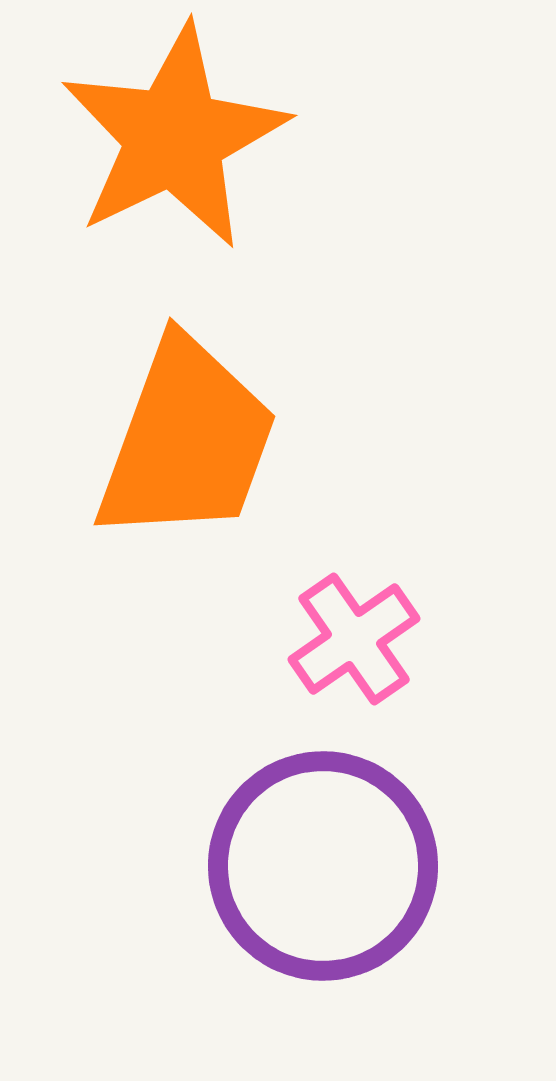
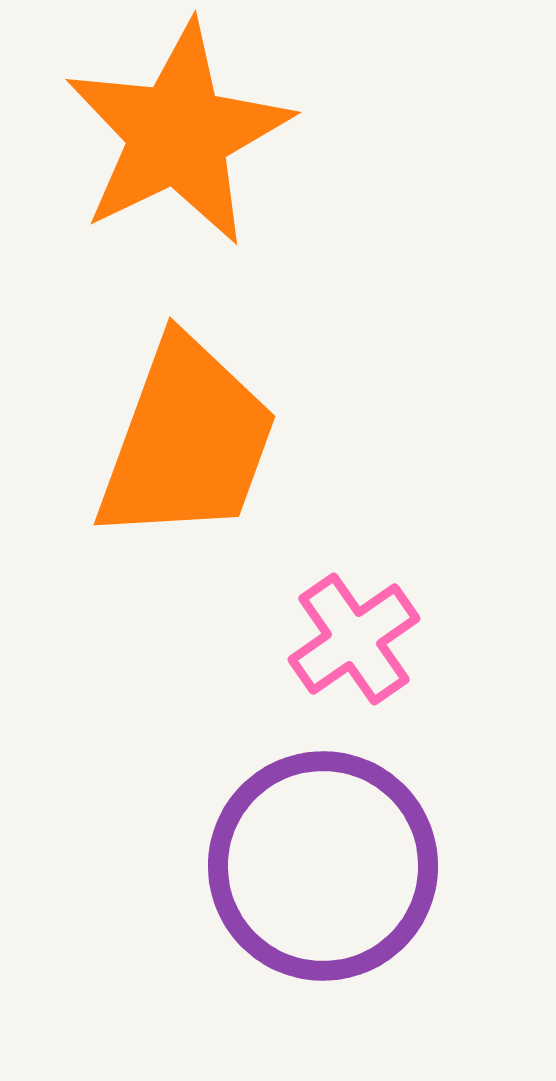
orange star: moved 4 px right, 3 px up
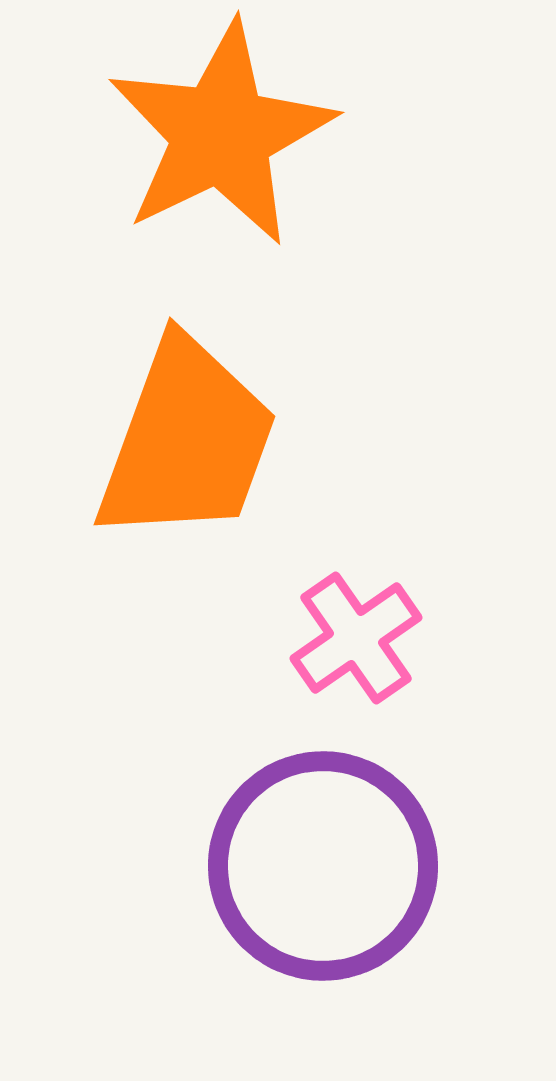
orange star: moved 43 px right
pink cross: moved 2 px right, 1 px up
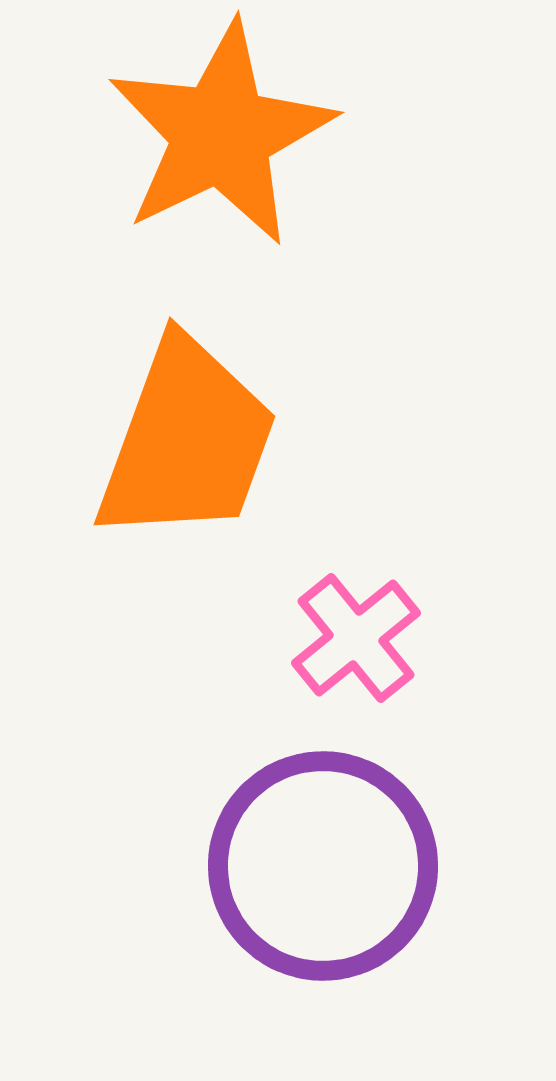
pink cross: rotated 4 degrees counterclockwise
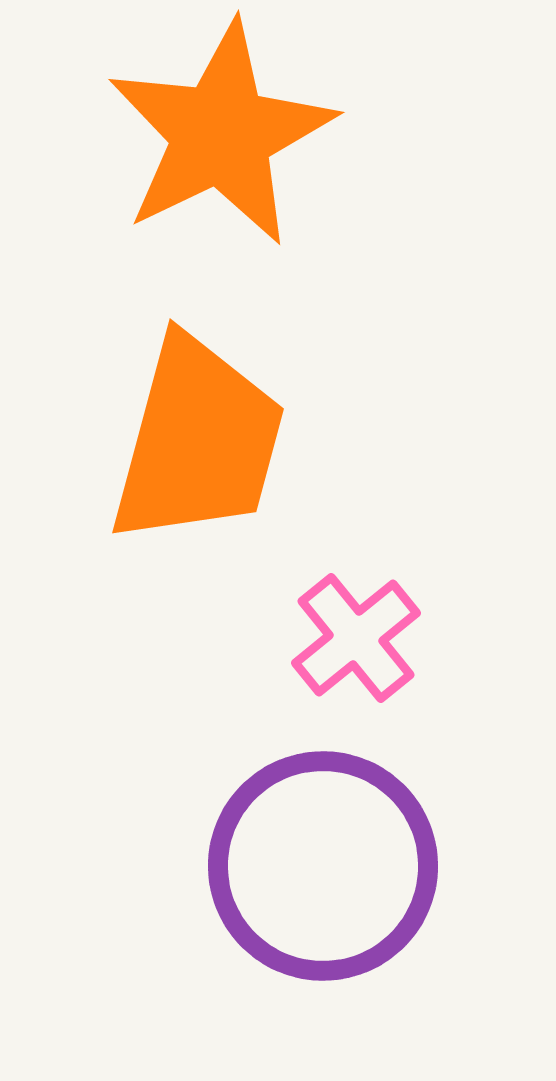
orange trapezoid: moved 11 px right; rotated 5 degrees counterclockwise
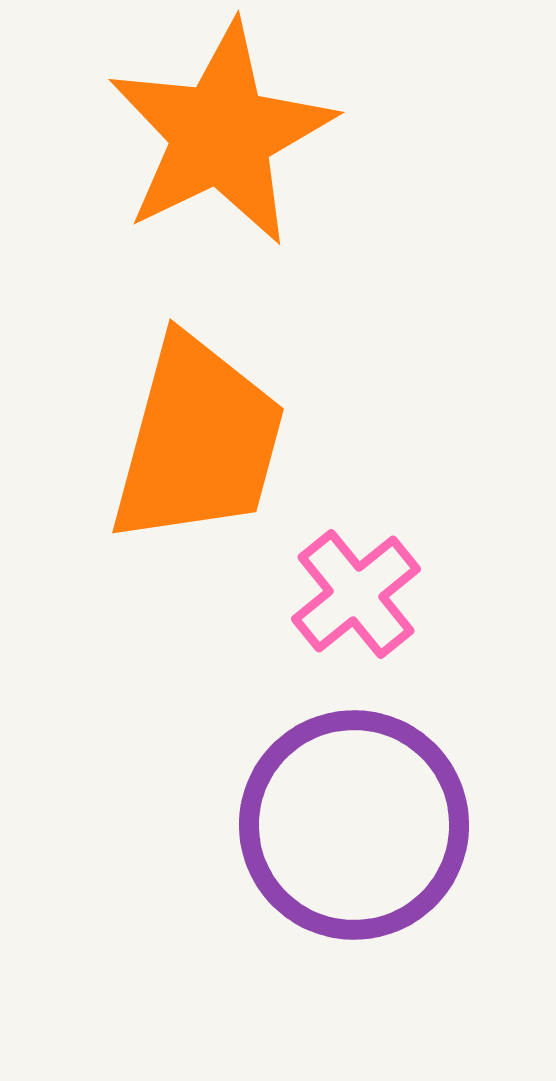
pink cross: moved 44 px up
purple circle: moved 31 px right, 41 px up
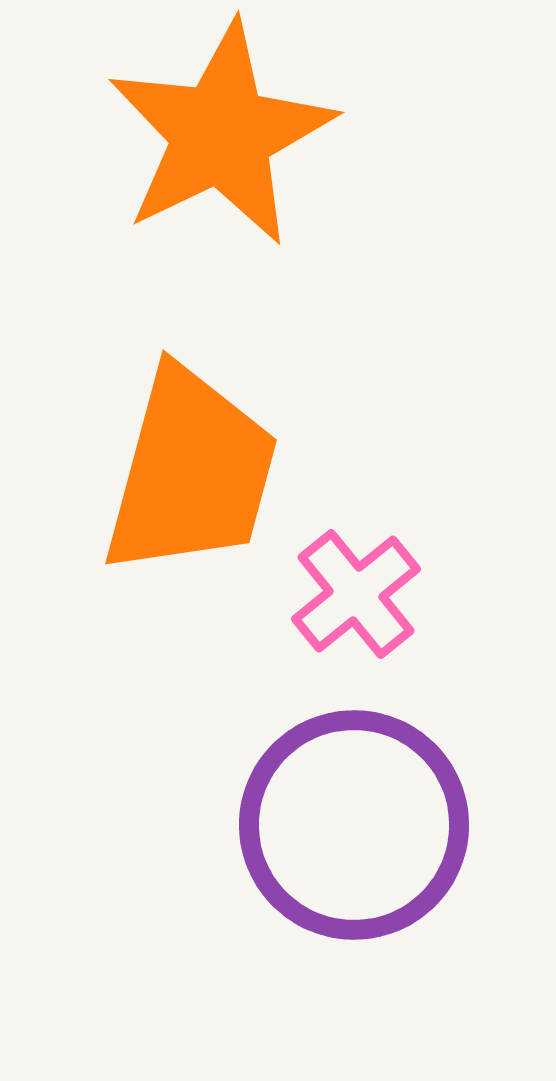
orange trapezoid: moved 7 px left, 31 px down
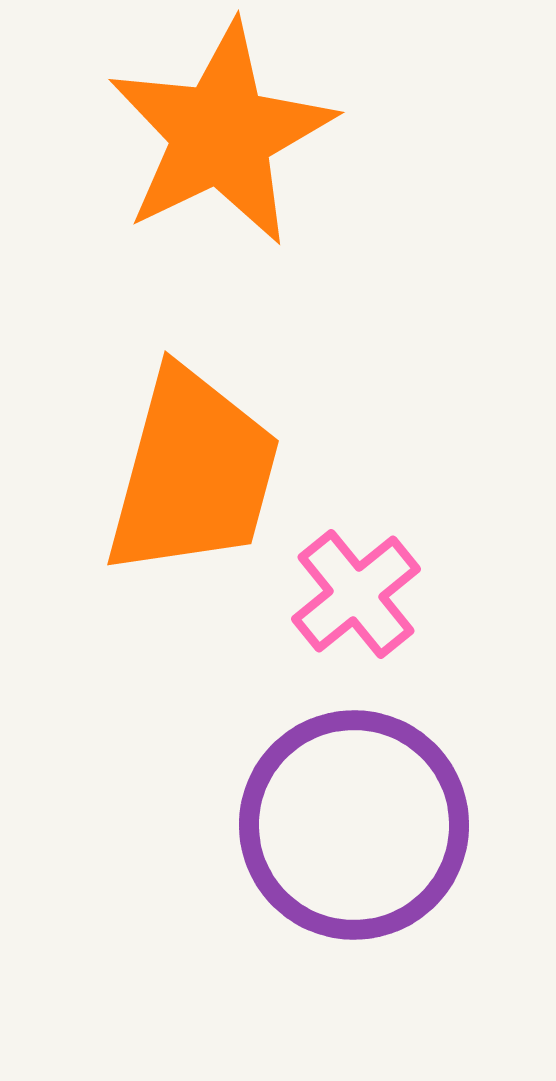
orange trapezoid: moved 2 px right, 1 px down
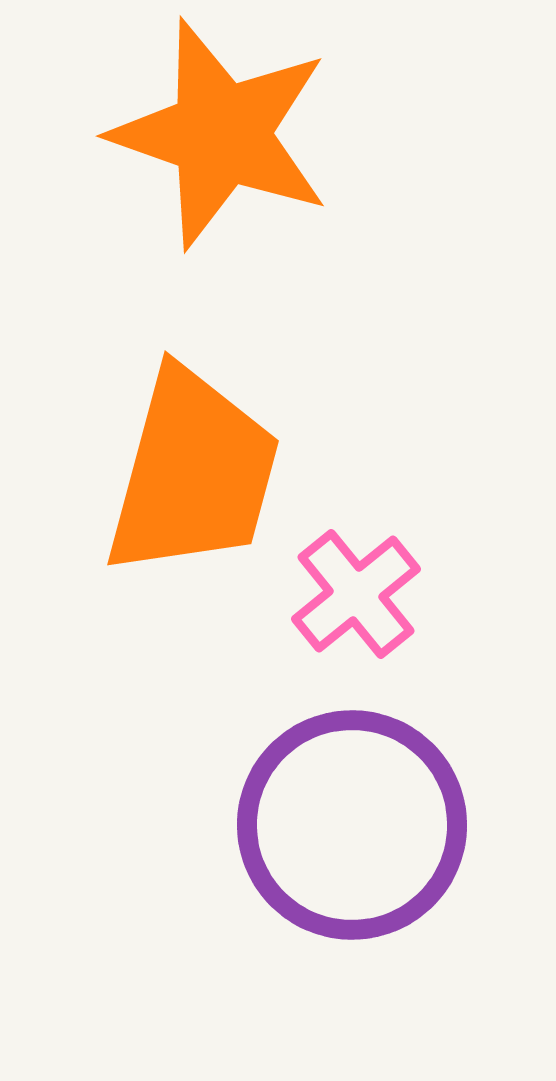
orange star: rotated 27 degrees counterclockwise
purple circle: moved 2 px left
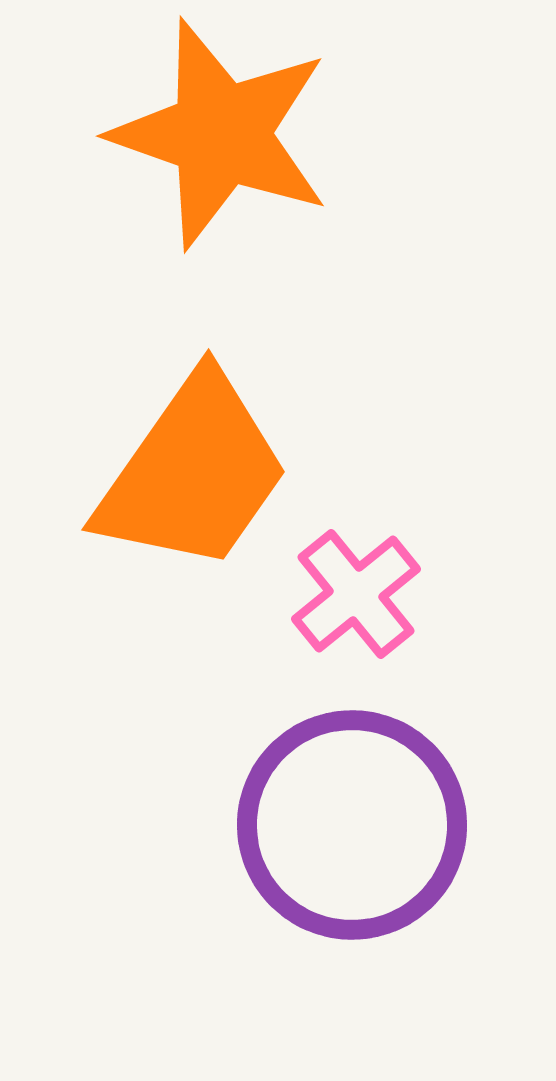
orange trapezoid: rotated 20 degrees clockwise
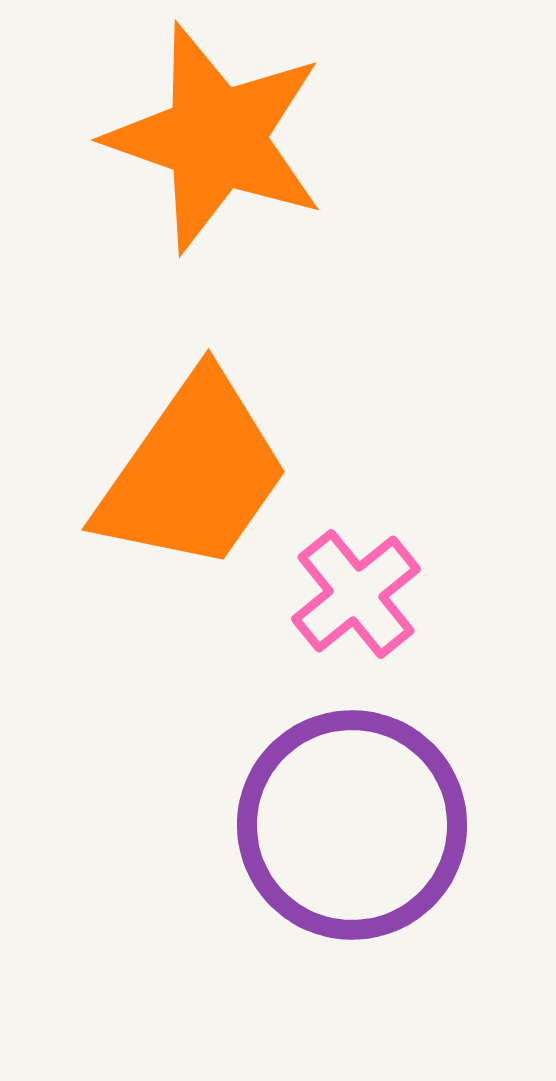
orange star: moved 5 px left, 4 px down
